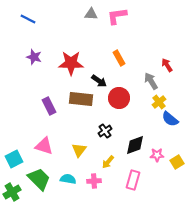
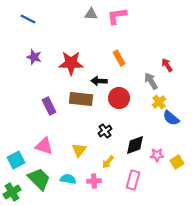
black arrow: rotated 147 degrees clockwise
blue semicircle: moved 1 px right, 1 px up
cyan square: moved 2 px right, 1 px down
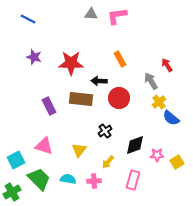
orange rectangle: moved 1 px right, 1 px down
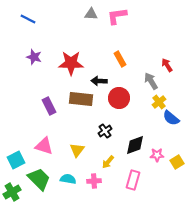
yellow triangle: moved 2 px left
